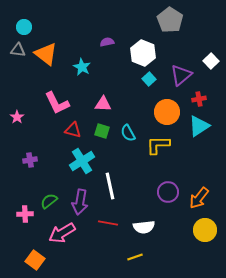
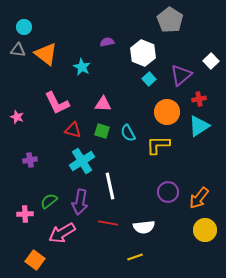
pink star: rotated 16 degrees counterclockwise
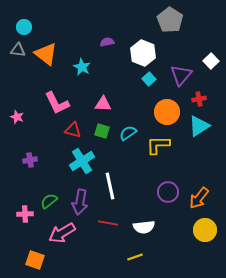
purple triangle: rotated 10 degrees counterclockwise
cyan semicircle: rotated 84 degrees clockwise
orange square: rotated 18 degrees counterclockwise
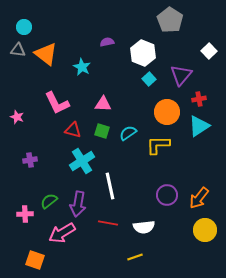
white square: moved 2 px left, 10 px up
purple circle: moved 1 px left, 3 px down
purple arrow: moved 2 px left, 2 px down
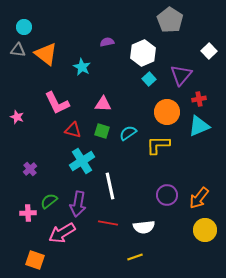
white hexagon: rotated 15 degrees clockwise
cyan triangle: rotated 10 degrees clockwise
purple cross: moved 9 px down; rotated 32 degrees counterclockwise
pink cross: moved 3 px right, 1 px up
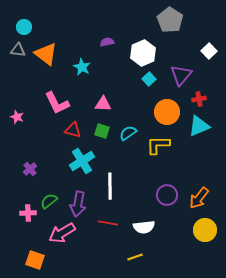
white line: rotated 12 degrees clockwise
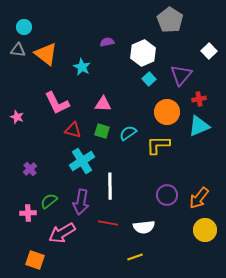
purple arrow: moved 3 px right, 2 px up
